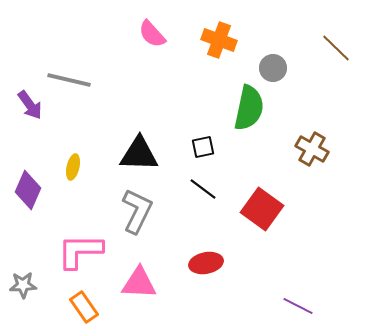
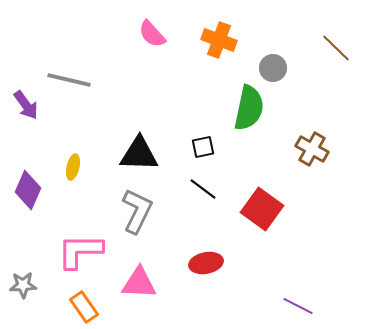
purple arrow: moved 4 px left
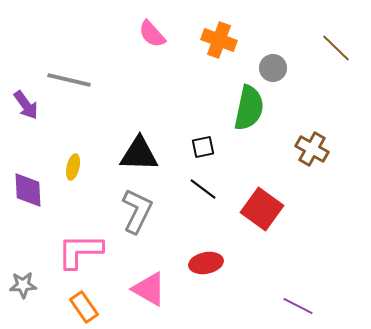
purple diamond: rotated 27 degrees counterclockwise
pink triangle: moved 10 px right, 6 px down; rotated 27 degrees clockwise
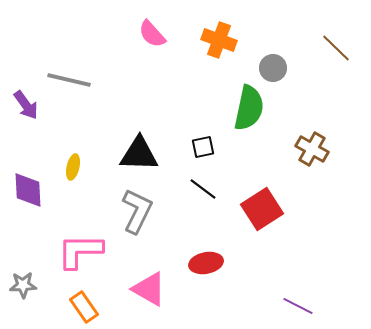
red square: rotated 21 degrees clockwise
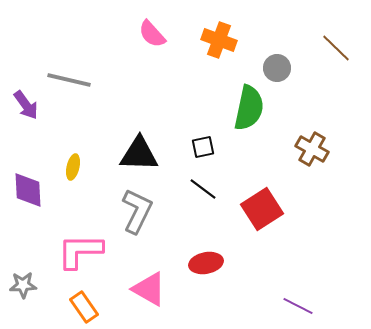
gray circle: moved 4 px right
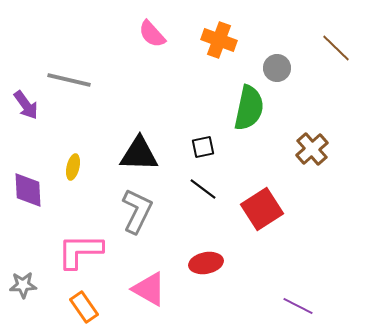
brown cross: rotated 20 degrees clockwise
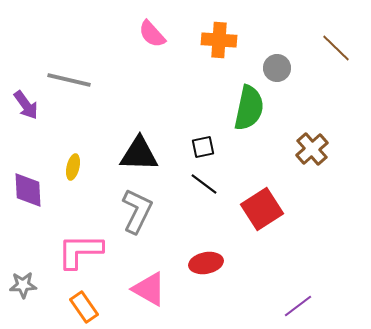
orange cross: rotated 16 degrees counterclockwise
black line: moved 1 px right, 5 px up
purple line: rotated 64 degrees counterclockwise
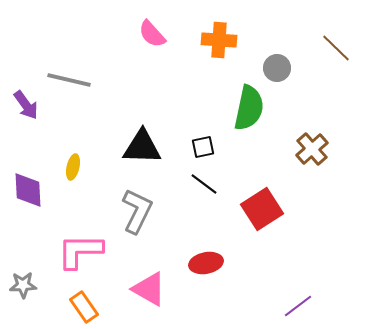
black triangle: moved 3 px right, 7 px up
